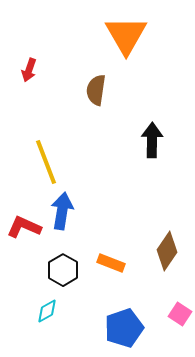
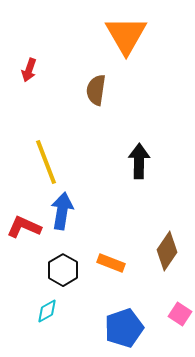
black arrow: moved 13 px left, 21 px down
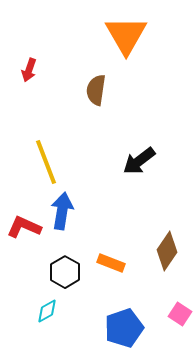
black arrow: rotated 128 degrees counterclockwise
black hexagon: moved 2 px right, 2 px down
